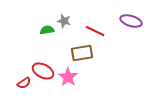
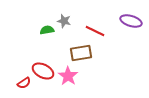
brown rectangle: moved 1 px left
pink star: moved 1 px up
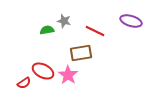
pink star: moved 1 px up
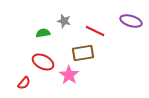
green semicircle: moved 4 px left, 3 px down
brown rectangle: moved 2 px right
red ellipse: moved 9 px up
pink star: moved 1 px right
red semicircle: rotated 16 degrees counterclockwise
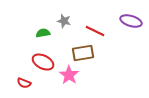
red semicircle: rotated 72 degrees clockwise
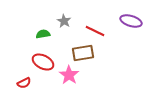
gray star: rotated 16 degrees clockwise
green semicircle: moved 1 px down
red semicircle: rotated 48 degrees counterclockwise
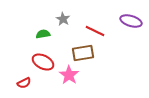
gray star: moved 1 px left, 2 px up
